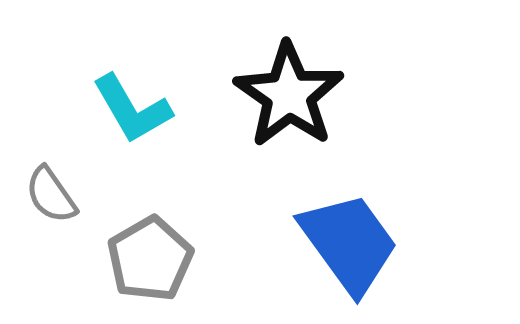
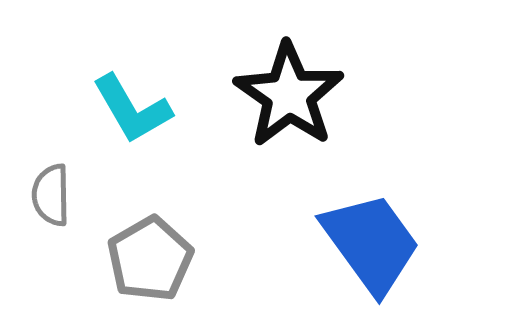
gray semicircle: rotated 34 degrees clockwise
blue trapezoid: moved 22 px right
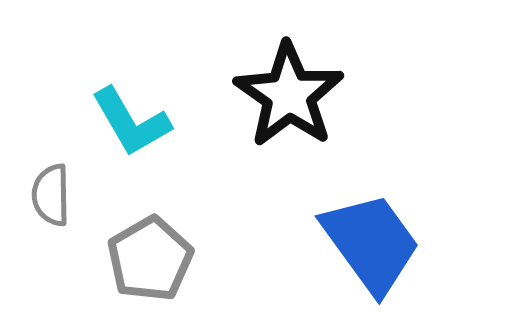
cyan L-shape: moved 1 px left, 13 px down
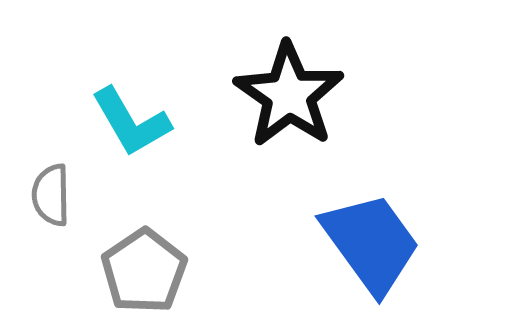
gray pentagon: moved 6 px left, 12 px down; rotated 4 degrees counterclockwise
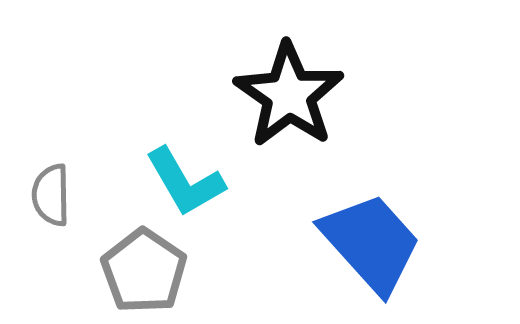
cyan L-shape: moved 54 px right, 60 px down
blue trapezoid: rotated 6 degrees counterclockwise
gray pentagon: rotated 4 degrees counterclockwise
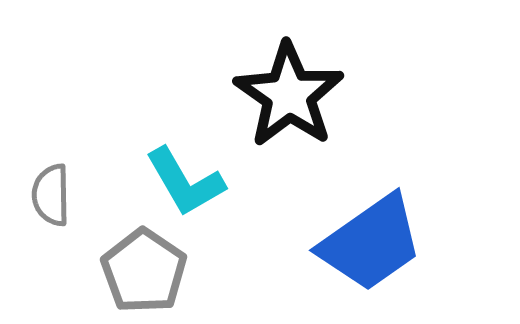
blue trapezoid: rotated 97 degrees clockwise
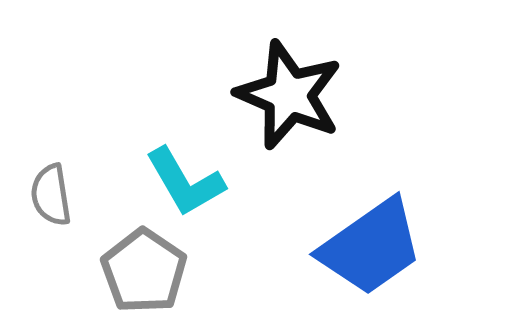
black star: rotated 12 degrees counterclockwise
gray semicircle: rotated 8 degrees counterclockwise
blue trapezoid: moved 4 px down
